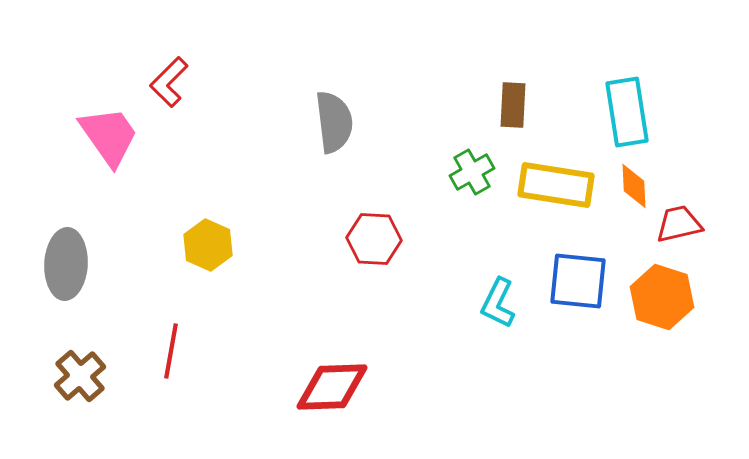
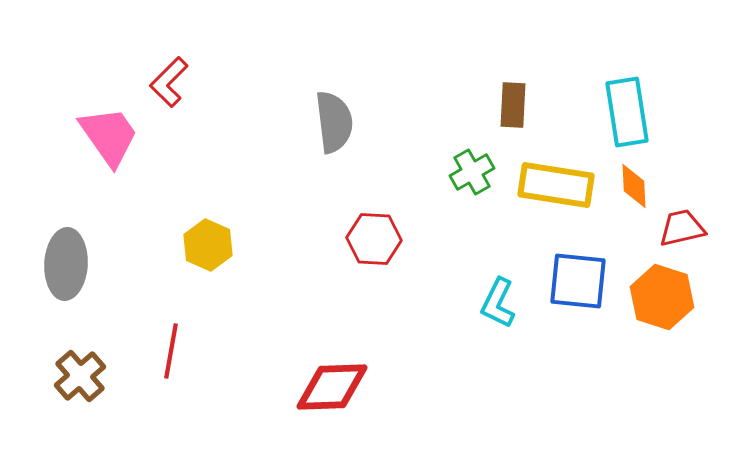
red trapezoid: moved 3 px right, 4 px down
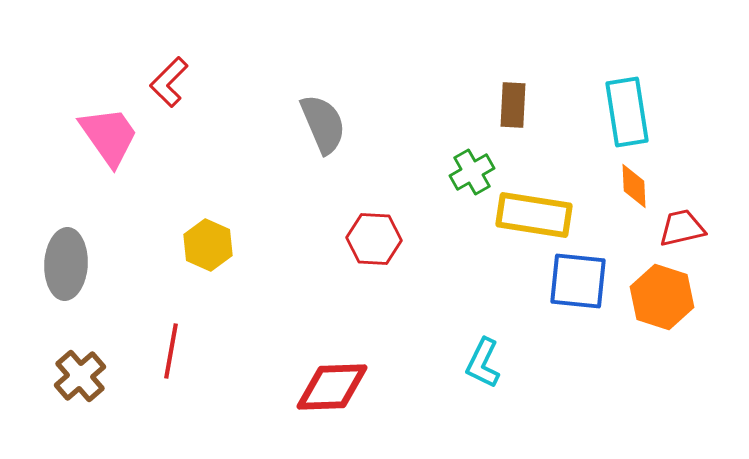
gray semicircle: moved 11 px left, 2 px down; rotated 16 degrees counterclockwise
yellow rectangle: moved 22 px left, 30 px down
cyan L-shape: moved 15 px left, 60 px down
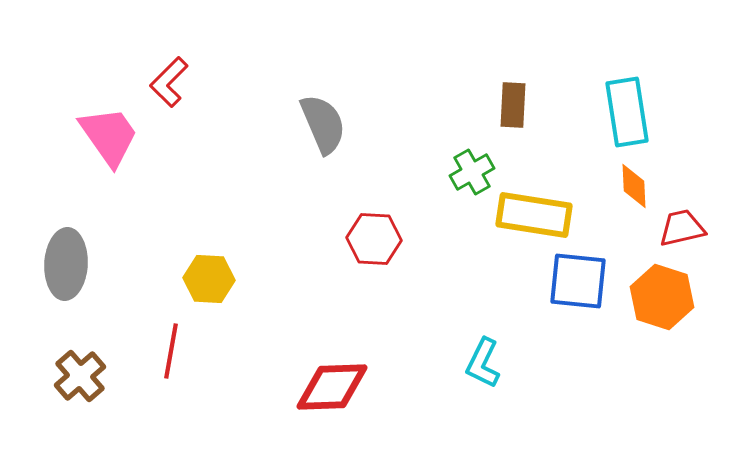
yellow hexagon: moved 1 px right, 34 px down; rotated 21 degrees counterclockwise
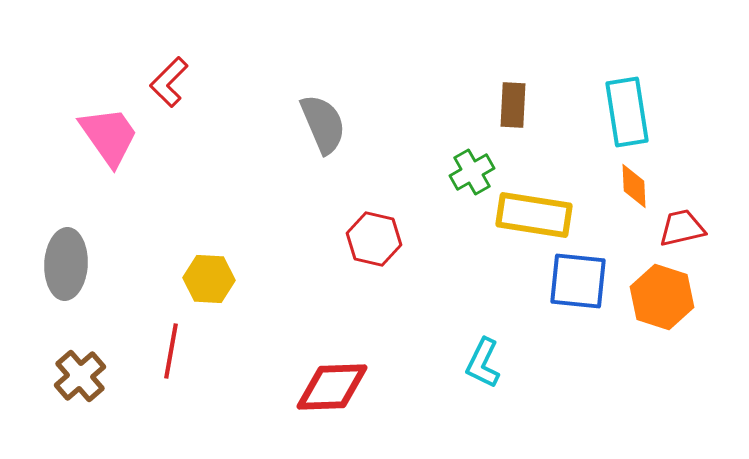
red hexagon: rotated 10 degrees clockwise
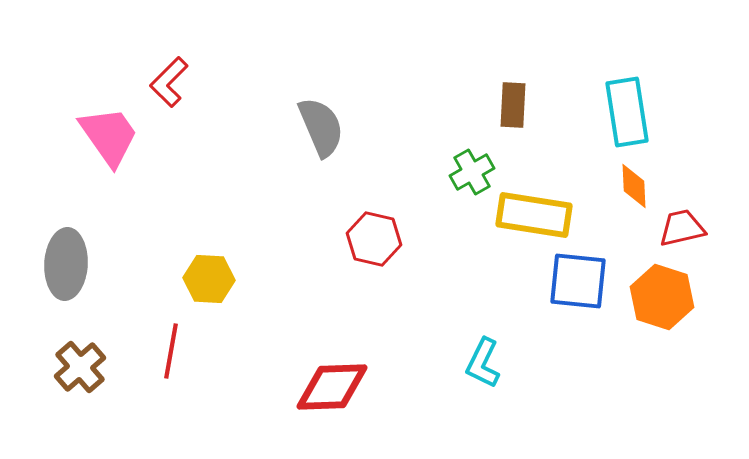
gray semicircle: moved 2 px left, 3 px down
brown cross: moved 9 px up
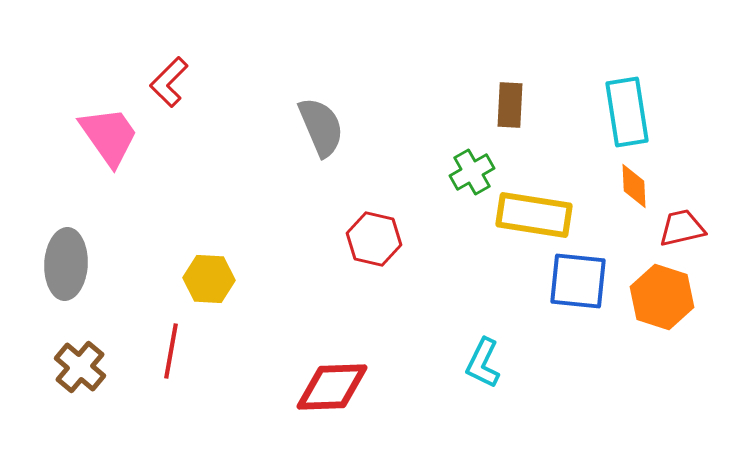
brown rectangle: moved 3 px left
brown cross: rotated 9 degrees counterclockwise
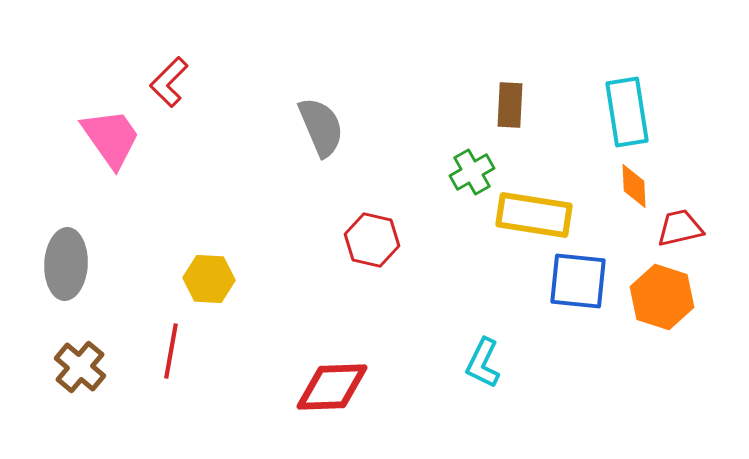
pink trapezoid: moved 2 px right, 2 px down
red trapezoid: moved 2 px left
red hexagon: moved 2 px left, 1 px down
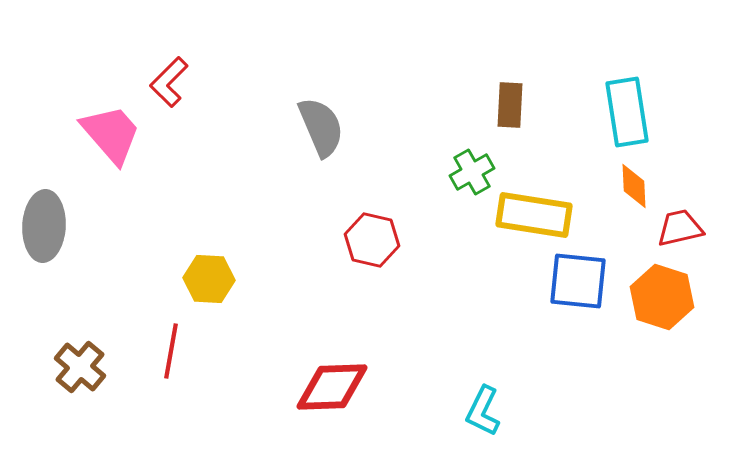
pink trapezoid: moved 4 px up; rotated 6 degrees counterclockwise
gray ellipse: moved 22 px left, 38 px up
cyan L-shape: moved 48 px down
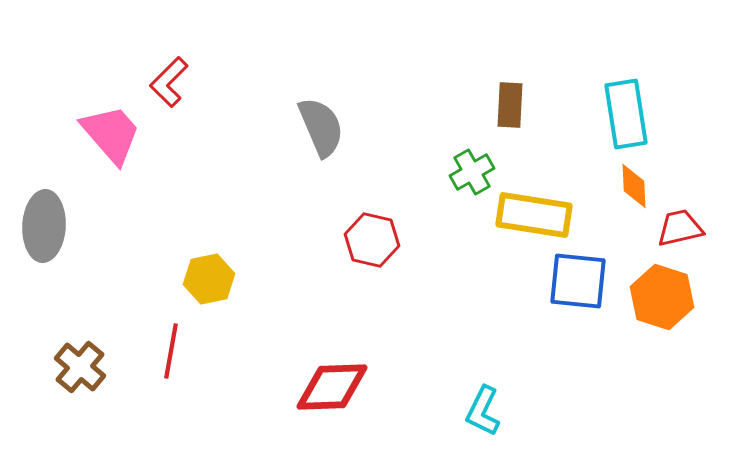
cyan rectangle: moved 1 px left, 2 px down
yellow hexagon: rotated 15 degrees counterclockwise
